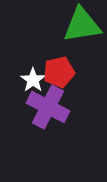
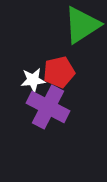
green triangle: rotated 24 degrees counterclockwise
white star: rotated 30 degrees clockwise
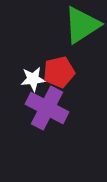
white star: moved 1 px up
purple cross: moved 1 px left, 1 px down
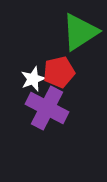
green triangle: moved 2 px left, 7 px down
white star: rotated 15 degrees counterclockwise
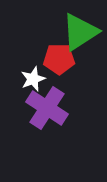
red pentagon: moved 13 px up; rotated 12 degrees clockwise
purple cross: rotated 6 degrees clockwise
